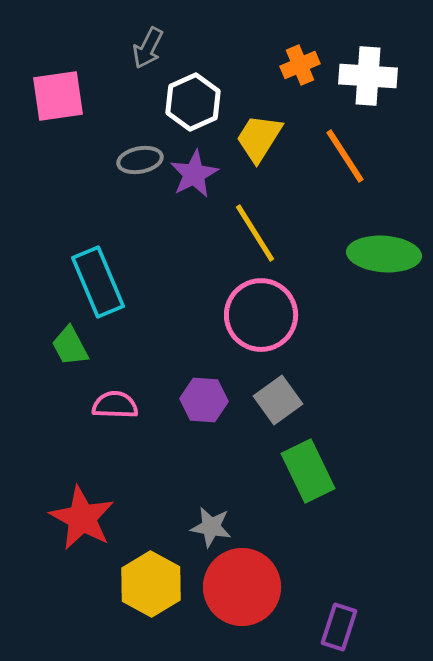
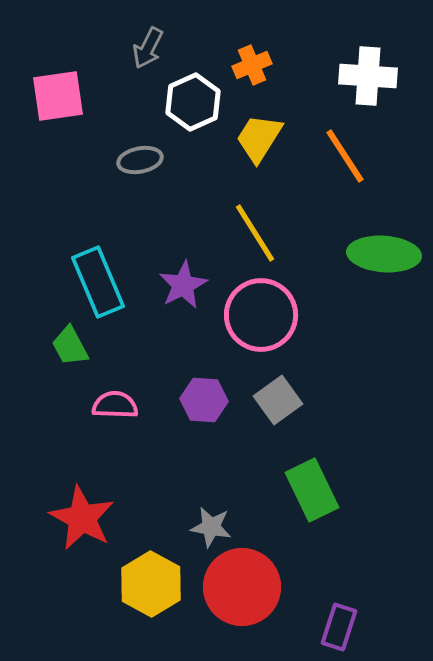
orange cross: moved 48 px left
purple star: moved 11 px left, 111 px down
green rectangle: moved 4 px right, 19 px down
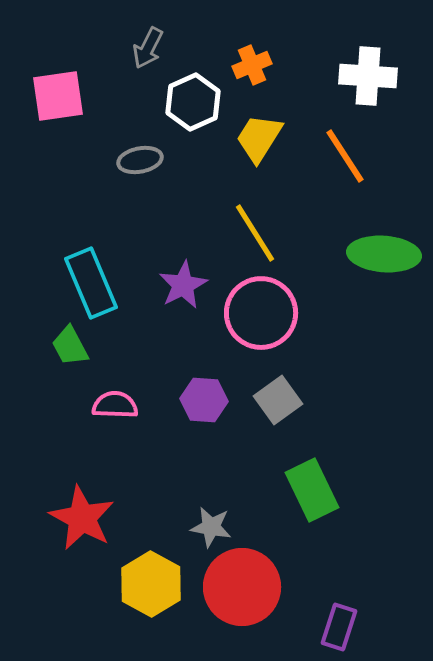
cyan rectangle: moved 7 px left, 1 px down
pink circle: moved 2 px up
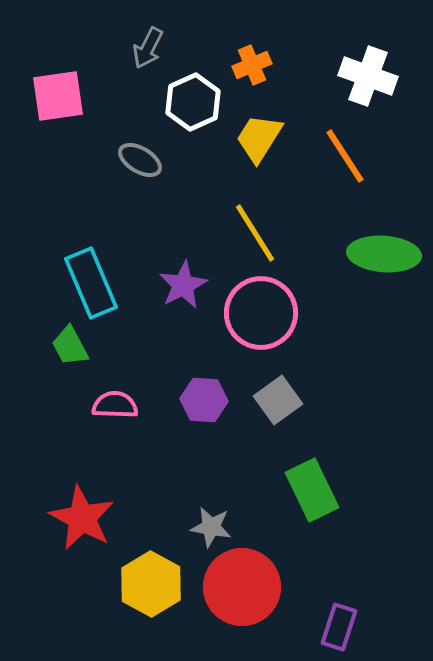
white cross: rotated 16 degrees clockwise
gray ellipse: rotated 42 degrees clockwise
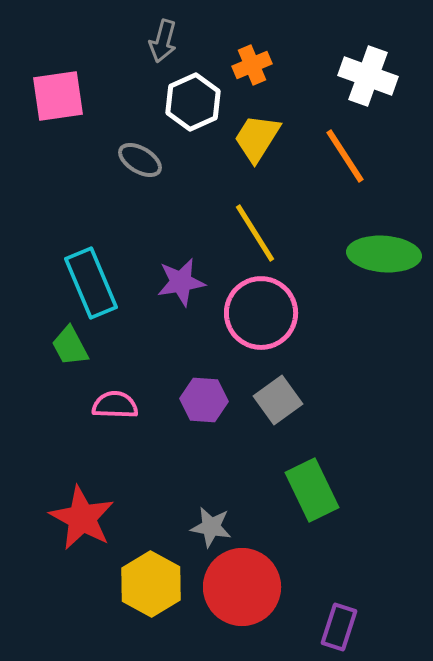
gray arrow: moved 15 px right, 7 px up; rotated 12 degrees counterclockwise
yellow trapezoid: moved 2 px left
purple star: moved 2 px left, 3 px up; rotated 18 degrees clockwise
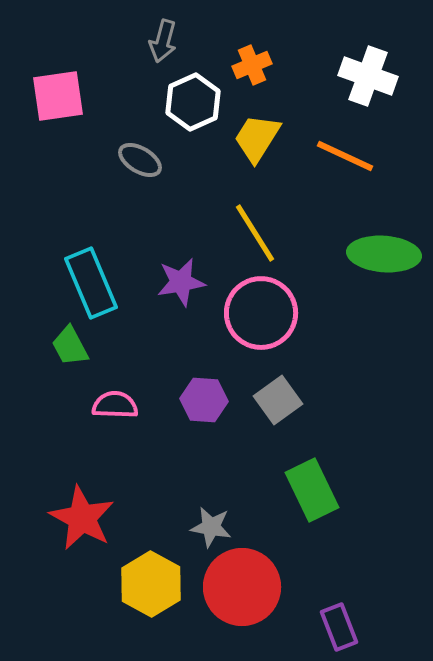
orange line: rotated 32 degrees counterclockwise
purple rectangle: rotated 39 degrees counterclockwise
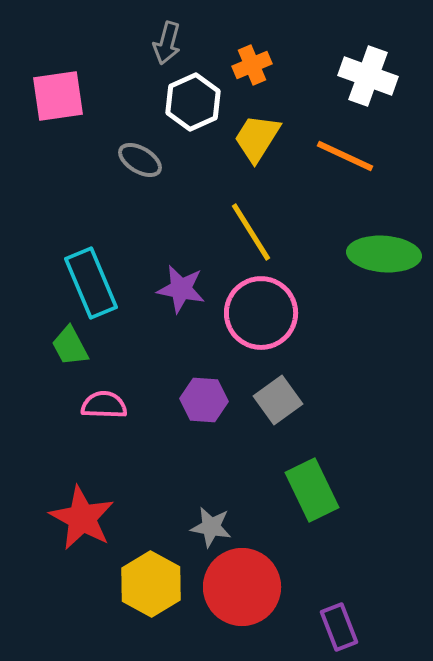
gray arrow: moved 4 px right, 2 px down
yellow line: moved 4 px left, 1 px up
purple star: moved 7 px down; rotated 21 degrees clockwise
pink semicircle: moved 11 px left
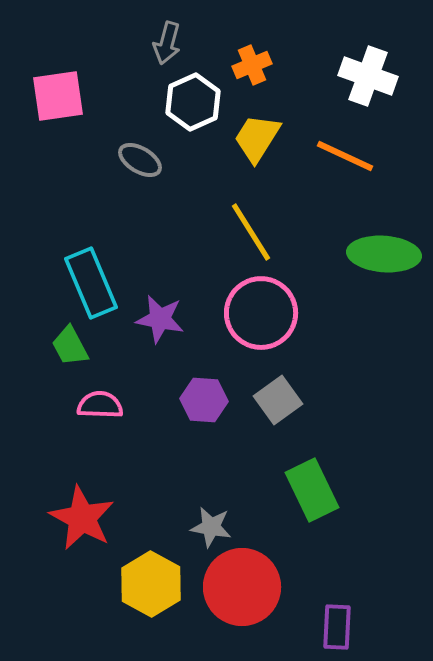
purple star: moved 21 px left, 30 px down
pink semicircle: moved 4 px left
purple rectangle: moved 2 px left; rotated 24 degrees clockwise
